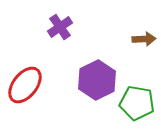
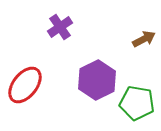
brown arrow: rotated 25 degrees counterclockwise
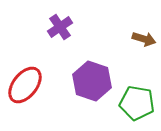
brown arrow: rotated 45 degrees clockwise
purple hexagon: moved 5 px left, 1 px down; rotated 15 degrees counterclockwise
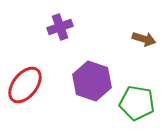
purple cross: rotated 15 degrees clockwise
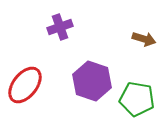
green pentagon: moved 4 px up
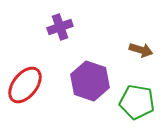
brown arrow: moved 3 px left, 11 px down
purple hexagon: moved 2 px left
green pentagon: moved 3 px down
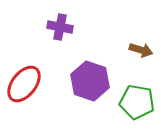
purple cross: rotated 30 degrees clockwise
red ellipse: moved 1 px left, 1 px up
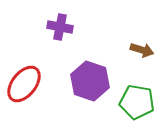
brown arrow: moved 1 px right
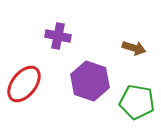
purple cross: moved 2 px left, 9 px down
brown arrow: moved 8 px left, 2 px up
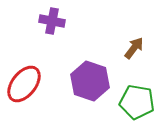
purple cross: moved 6 px left, 15 px up
brown arrow: rotated 70 degrees counterclockwise
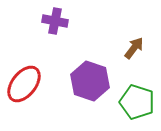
purple cross: moved 3 px right
green pentagon: rotated 8 degrees clockwise
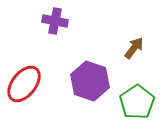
green pentagon: rotated 20 degrees clockwise
